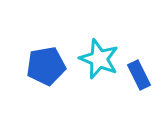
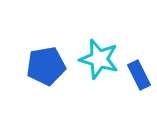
cyan star: rotated 6 degrees counterclockwise
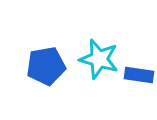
blue rectangle: rotated 56 degrees counterclockwise
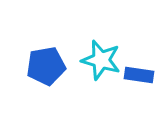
cyan star: moved 2 px right, 1 px down
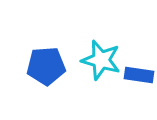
blue pentagon: rotated 6 degrees clockwise
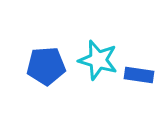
cyan star: moved 3 px left
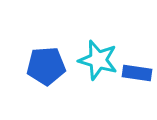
blue rectangle: moved 2 px left, 2 px up
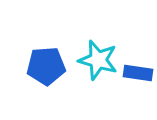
blue rectangle: moved 1 px right
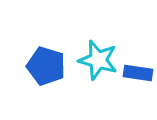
blue pentagon: rotated 21 degrees clockwise
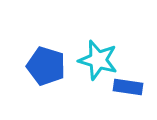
blue rectangle: moved 10 px left, 14 px down
